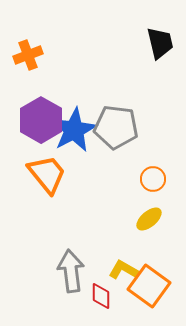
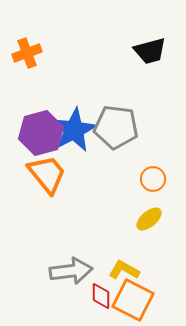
black trapezoid: moved 10 px left, 8 px down; rotated 88 degrees clockwise
orange cross: moved 1 px left, 2 px up
purple hexagon: moved 13 px down; rotated 15 degrees clockwise
gray arrow: rotated 90 degrees clockwise
orange square: moved 16 px left, 14 px down; rotated 9 degrees counterclockwise
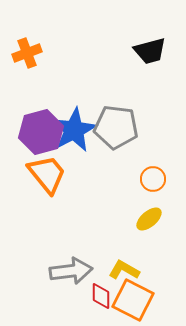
purple hexagon: moved 1 px up
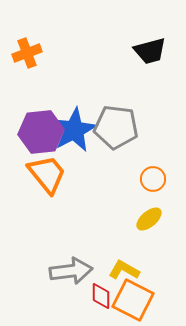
purple hexagon: rotated 9 degrees clockwise
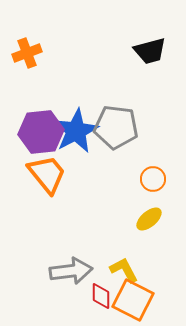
blue star: moved 2 px right, 1 px down
yellow L-shape: rotated 32 degrees clockwise
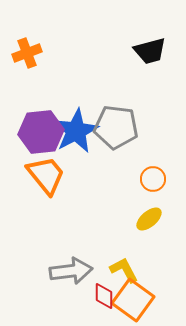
orange trapezoid: moved 1 px left, 1 px down
red diamond: moved 3 px right
orange square: rotated 9 degrees clockwise
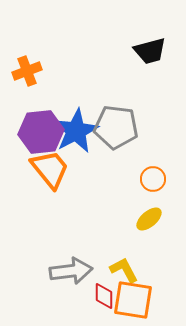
orange cross: moved 18 px down
orange trapezoid: moved 4 px right, 6 px up
orange square: rotated 27 degrees counterclockwise
